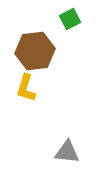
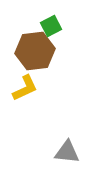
green square: moved 19 px left, 7 px down
yellow L-shape: moved 1 px left; rotated 132 degrees counterclockwise
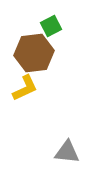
brown hexagon: moved 1 px left, 2 px down
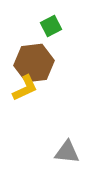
brown hexagon: moved 10 px down
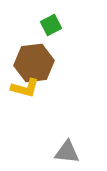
green square: moved 1 px up
yellow L-shape: rotated 40 degrees clockwise
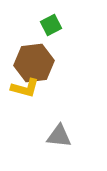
gray triangle: moved 8 px left, 16 px up
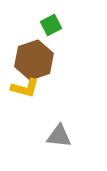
brown hexagon: moved 3 px up; rotated 12 degrees counterclockwise
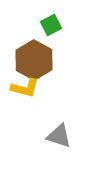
brown hexagon: rotated 12 degrees counterclockwise
gray triangle: rotated 12 degrees clockwise
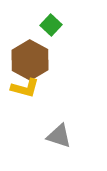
green square: rotated 20 degrees counterclockwise
brown hexagon: moved 4 px left
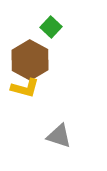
green square: moved 2 px down
